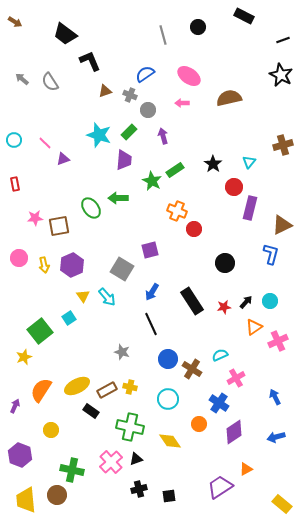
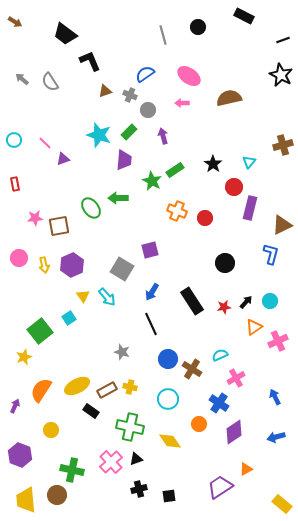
red circle at (194, 229): moved 11 px right, 11 px up
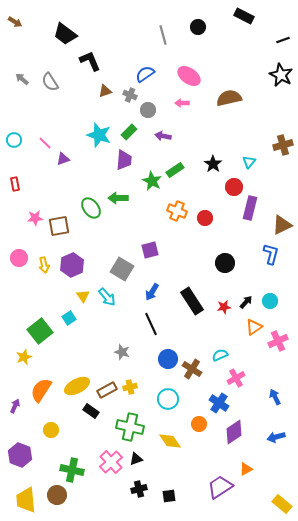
purple arrow at (163, 136): rotated 63 degrees counterclockwise
yellow cross at (130, 387): rotated 24 degrees counterclockwise
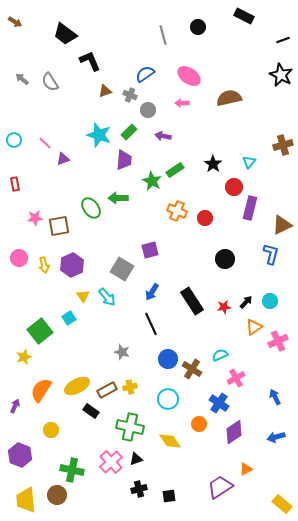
black circle at (225, 263): moved 4 px up
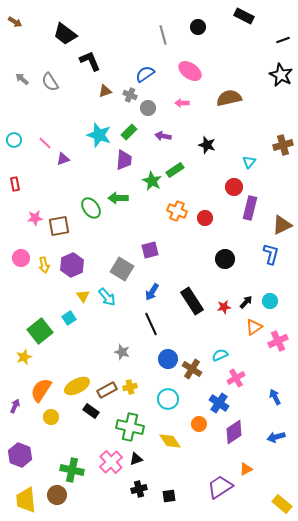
pink ellipse at (189, 76): moved 1 px right, 5 px up
gray circle at (148, 110): moved 2 px up
black star at (213, 164): moved 6 px left, 19 px up; rotated 18 degrees counterclockwise
pink circle at (19, 258): moved 2 px right
yellow circle at (51, 430): moved 13 px up
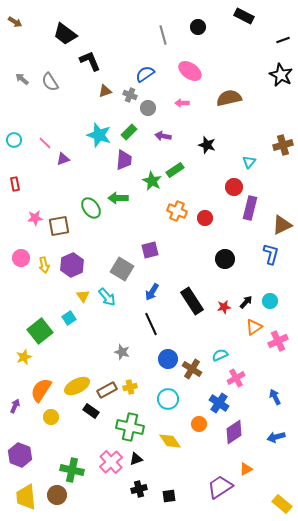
yellow trapezoid at (26, 500): moved 3 px up
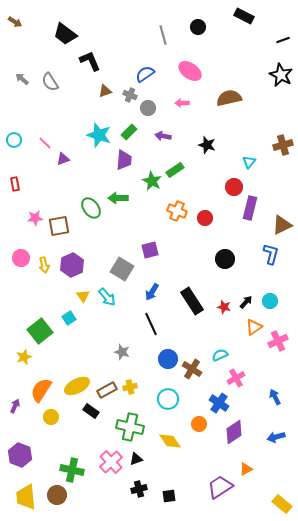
red star at (224, 307): rotated 24 degrees clockwise
